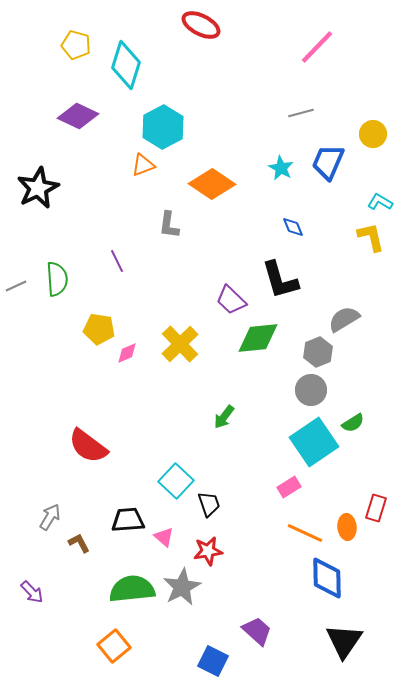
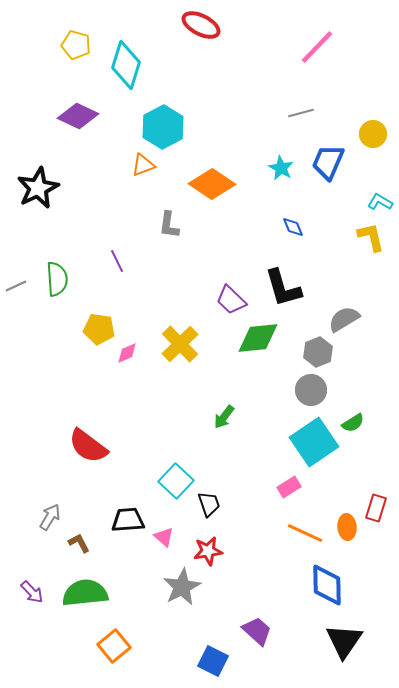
black L-shape at (280, 280): moved 3 px right, 8 px down
blue diamond at (327, 578): moved 7 px down
green semicircle at (132, 589): moved 47 px left, 4 px down
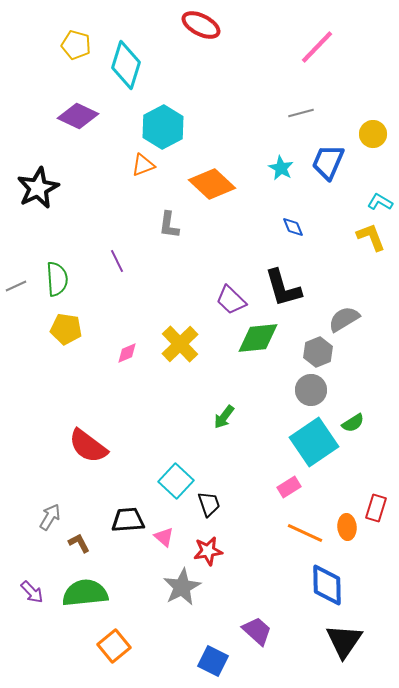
orange diamond at (212, 184): rotated 9 degrees clockwise
yellow L-shape at (371, 237): rotated 8 degrees counterclockwise
yellow pentagon at (99, 329): moved 33 px left
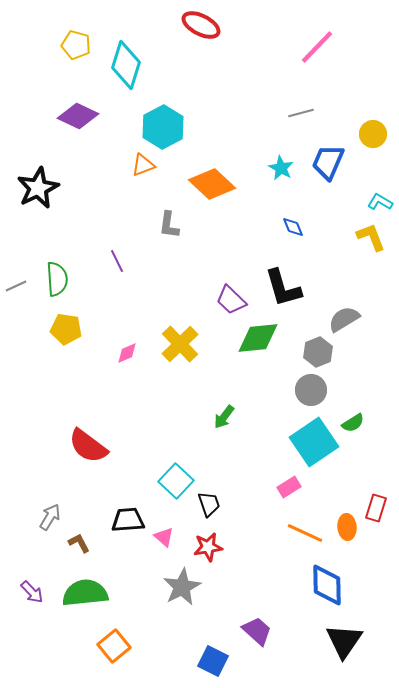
red star at (208, 551): moved 4 px up
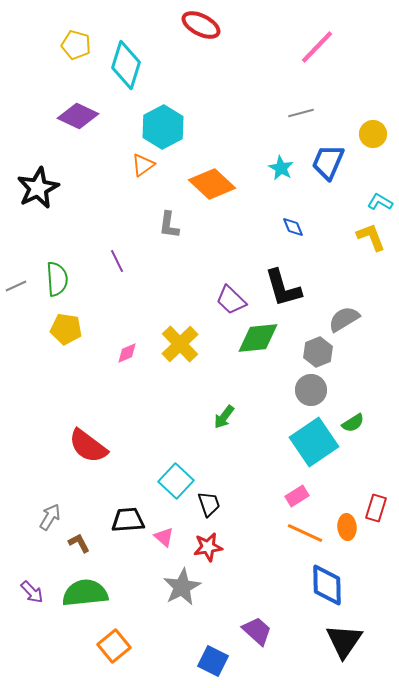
orange triangle at (143, 165): rotated 15 degrees counterclockwise
pink rectangle at (289, 487): moved 8 px right, 9 px down
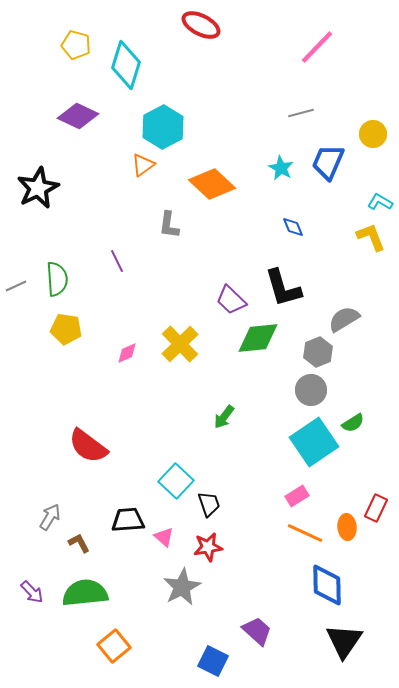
red rectangle at (376, 508): rotated 8 degrees clockwise
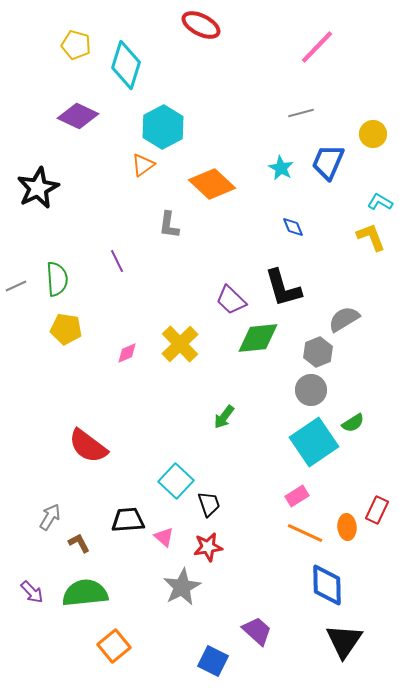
red rectangle at (376, 508): moved 1 px right, 2 px down
